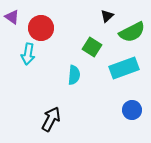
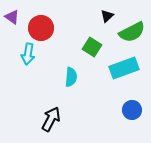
cyan semicircle: moved 3 px left, 2 px down
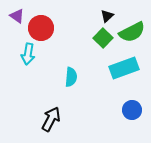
purple triangle: moved 5 px right, 1 px up
green square: moved 11 px right, 9 px up; rotated 12 degrees clockwise
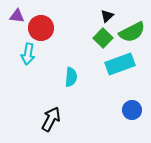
purple triangle: rotated 28 degrees counterclockwise
cyan rectangle: moved 4 px left, 4 px up
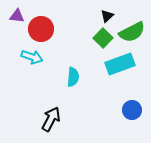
red circle: moved 1 px down
cyan arrow: moved 4 px right, 3 px down; rotated 80 degrees counterclockwise
cyan semicircle: moved 2 px right
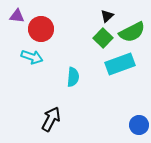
blue circle: moved 7 px right, 15 px down
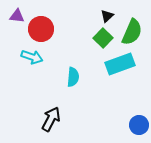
green semicircle: rotated 40 degrees counterclockwise
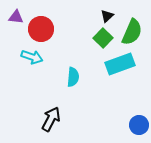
purple triangle: moved 1 px left, 1 px down
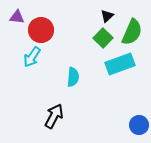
purple triangle: moved 1 px right
red circle: moved 1 px down
cyan arrow: rotated 105 degrees clockwise
black arrow: moved 3 px right, 3 px up
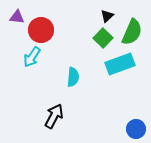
blue circle: moved 3 px left, 4 px down
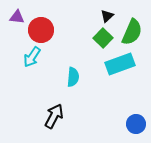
blue circle: moved 5 px up
